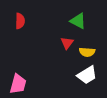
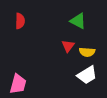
red triangle: moved 1 px right, 3 px down
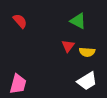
red semicircle: rotated 42 degrees counterclockwise
white trapezoid: moved 6 px down
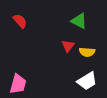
green triangle: moved 1 px right
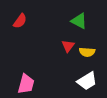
red semicircle: rotated 77 degrees clockwise
pink trapezoid: moved 8 px right
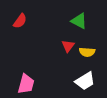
white trapezoid: moved 2 px left
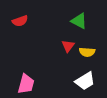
red semicircle: rotated 35 degrees clockwise
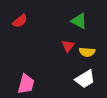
red semicircle: rotated 21 degrees counterclockwise
white trapezoid: moved 2 px up
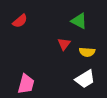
red triangle: moved 4 px left, 2 px up
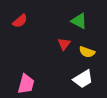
yellow semicircle: rotated 14 degrees clockwise
white trapezoid: moved 2 px left
